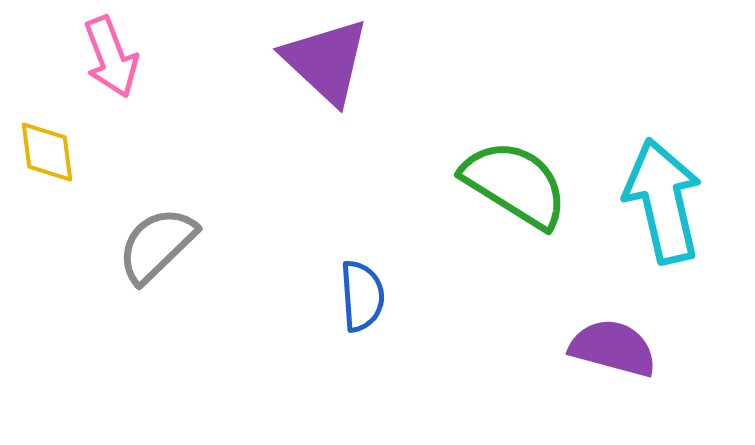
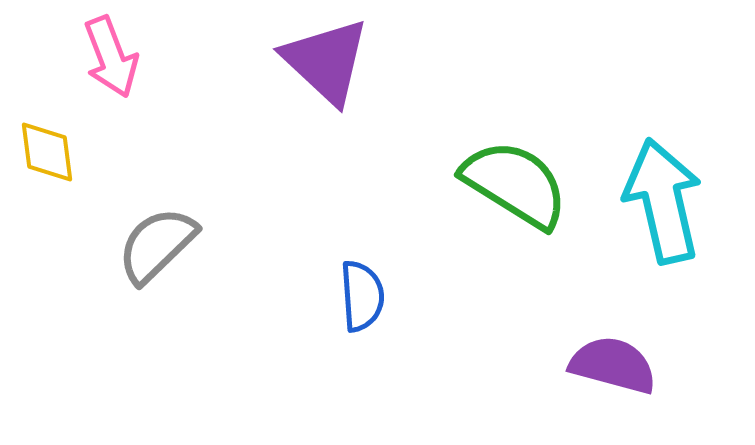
purple semicircle: moved 17 px down
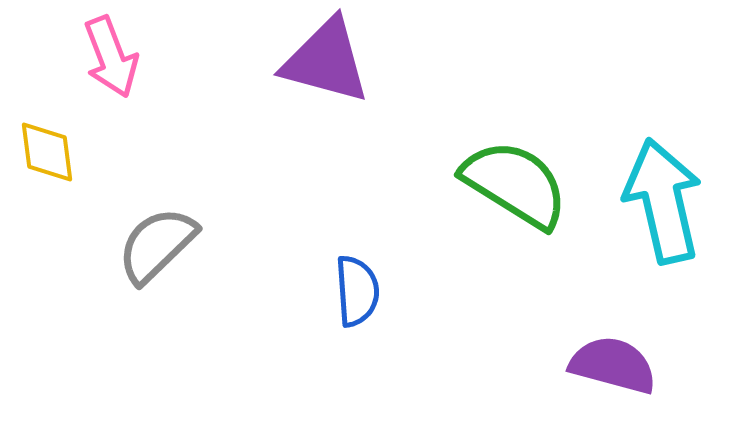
purple triangle: rotated 28 degrees counterclockwise
blue semicircle: moved 5 px left, 5 px up
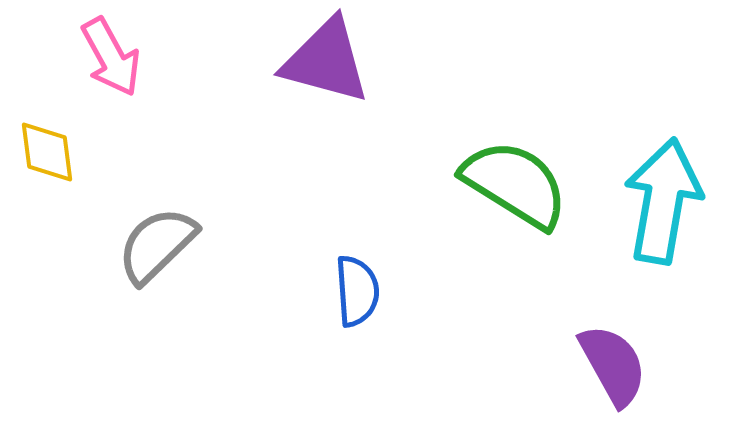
pink arrow: rotated 8 degrees counterclockwise
cyan arrow: rotated 23 degrees clockwise
purple semicircle: rotated 46 degrees clockwise
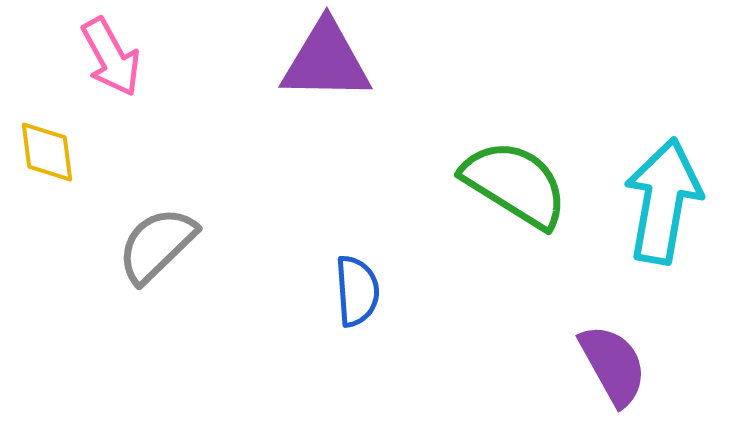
purple triangle: rotated 14 degrees counterclockwise
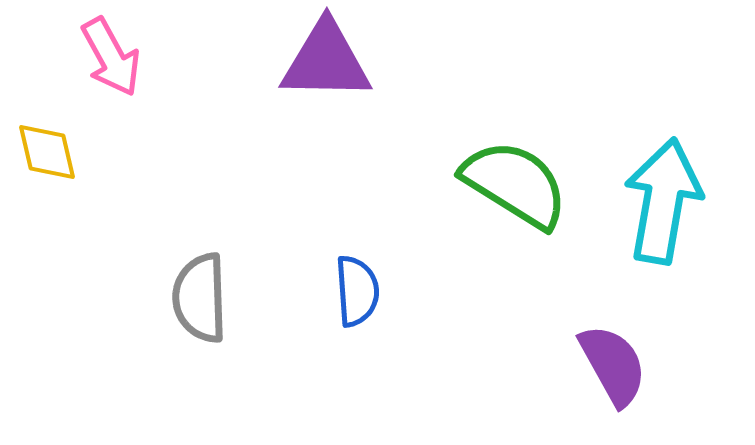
yellow diamond: rotated 6 degrees counterclockwise
gray semicircle: moved 43 px right, 53 px down; rotated 48 degrees counterclockwise
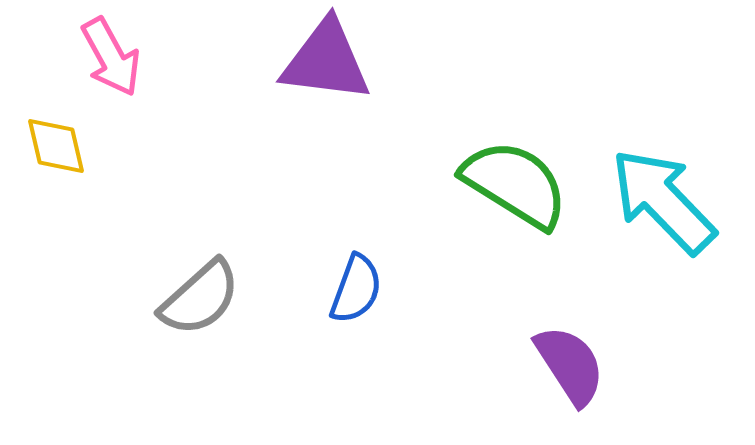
purple triangle: rotated 6 degrees clockwise
yellow diamond: moved 9 px right, 6 px up
cyan arrow: rotated 54 degrees counterclockwise
blue semicircle: moved 1 px left, 2 px up; rotated 24 degrees clockwise
gray semicircle: rotated 130 degrees counterclockwise
purple semicircle: moved 43 px left; rotated 4 degrees counterclockwise
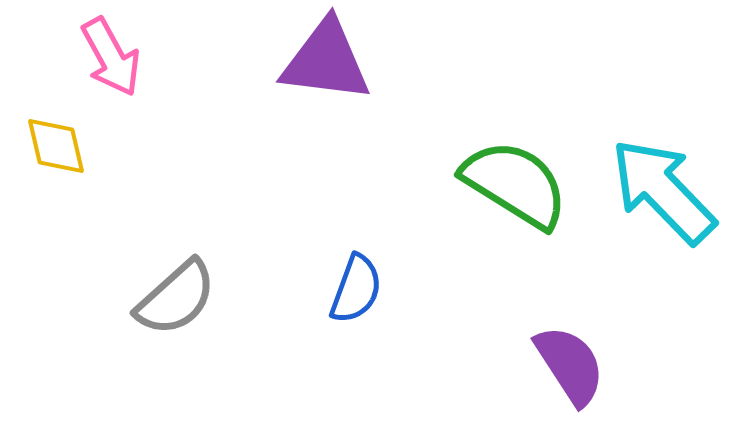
cyan arrow: moved 10 px up
gray semicircle: moved 24 px left
